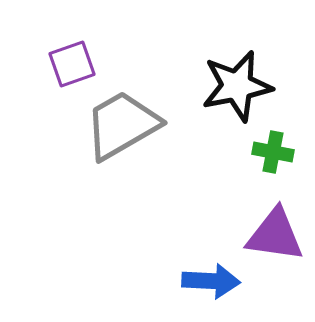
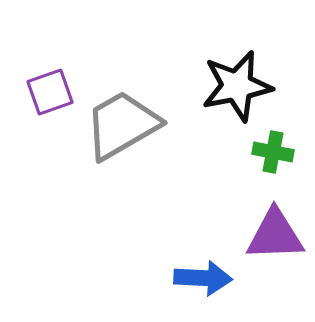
purple square: moved 22 px left, 28 px down
purple triangle: rotated 10 degrees counterclockwise
blue arrow: moved 8 px left, 3 px up
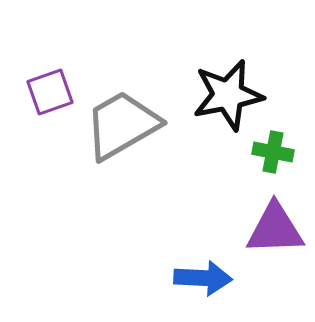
black star: moved 9 px left, 9 px down
purple triangle: moved 6 px up
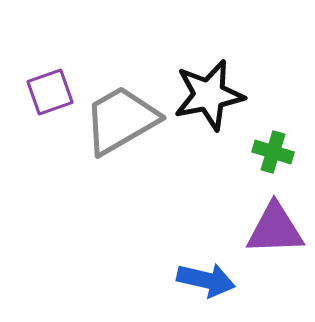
black star: moved 19 px left
gray trapezoid: moved 1 px left, 5 px up
green cross: rotated 6 degrees clockwise
blue arrow: moved 3 px right, 2 px down; rotated 10 degrees clockwise
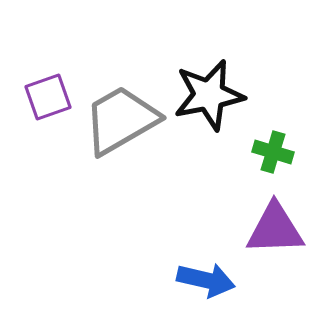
purple square: moved 2 px left, 5 px down
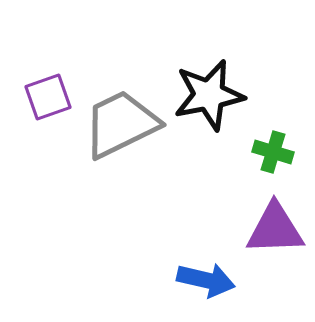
gray trapezoid: moved 4 px down; rotated 4 degrees clockwise
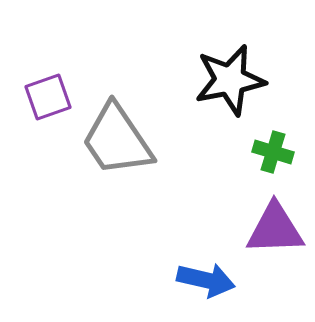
black star: moved 21 px right, 15 px up
gray trapezoid: moved 4 px left, 16 px down; rotated 98 degrees counterclockwise
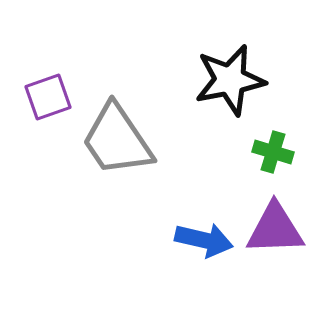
blue arrow: moved 2 px left, 40 px up
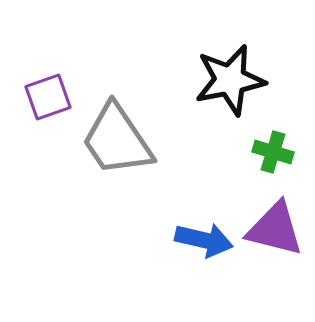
purple triangle: rotated 16 degrees clockwise
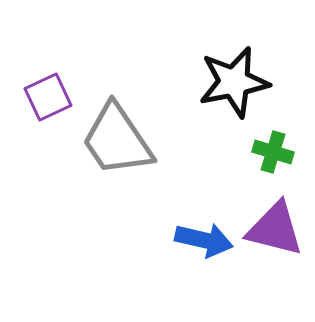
black star: moved 4 px right, 2 px down
purple square: rotated 6 degrees counterclockwise
